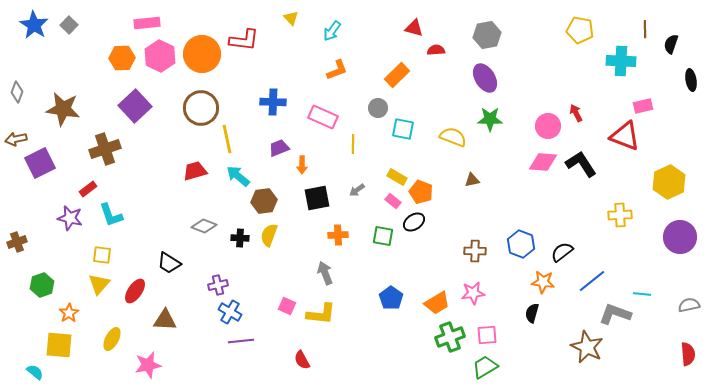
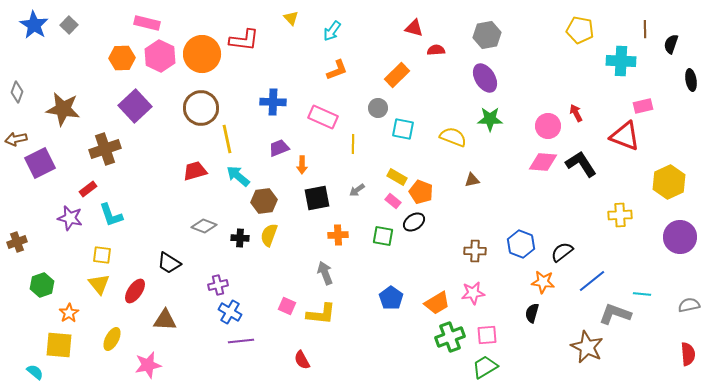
pink rectangle at (147, 23): rotated 20 degrees clockwise
yellow triangle at (99, 284): rotated 20 degrees counterclockwise
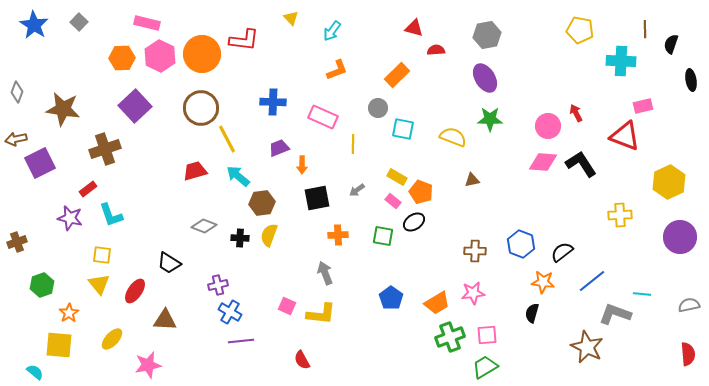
gray square at (69, 25): moved 10 px right, 3 px up
yellow line at (227, 139): rotated 16 degrees counterclockwise
brown hexagon at (264, 201): moved 2 px left, 2 px down
yellow ellipse at (112, 339): rotated 15 degrees clockwise
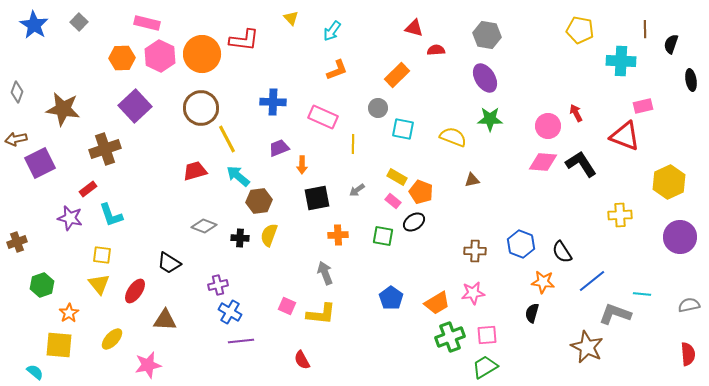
gray hexagon at (487, 35): rotated 20 degrees clockwise
brown hexagon at (262, 203): moved 3 px left, 2 px up
black semicircle at (562, 252): rotated 85 degrees counterclockwise
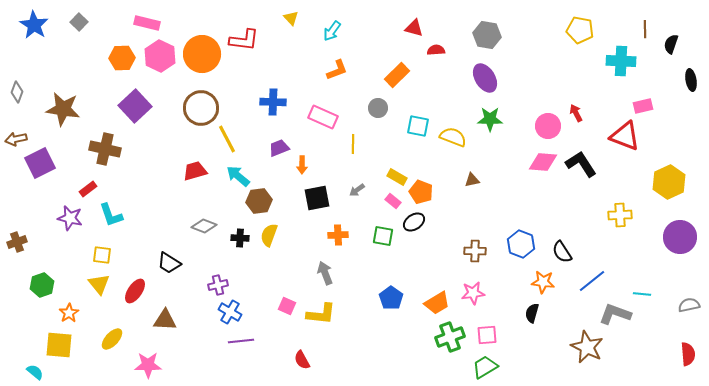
cyan square at (403, 129): moved 15 px right, 3 px up
brown cross at (105, 149): rotated 32 degrees clockwise
pink star at (148, 365): rotated 12 degrees clockwise
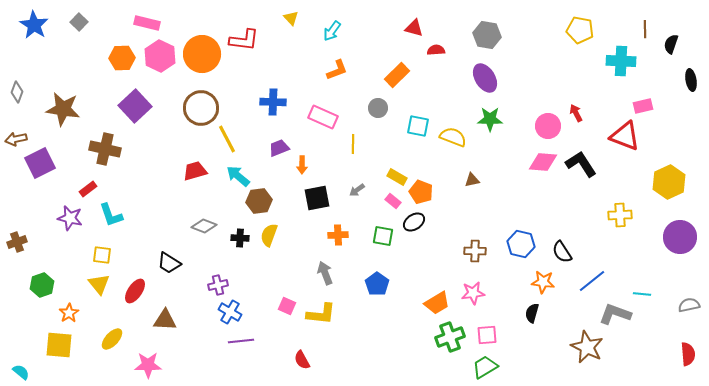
blue hexagon at (521, 244): rotated 8 degrees counterclockwise
blue pentagon at (391, 298): moved 14 px left, 14 px up
cyan semicircle at (35, 372): moved 14 px left
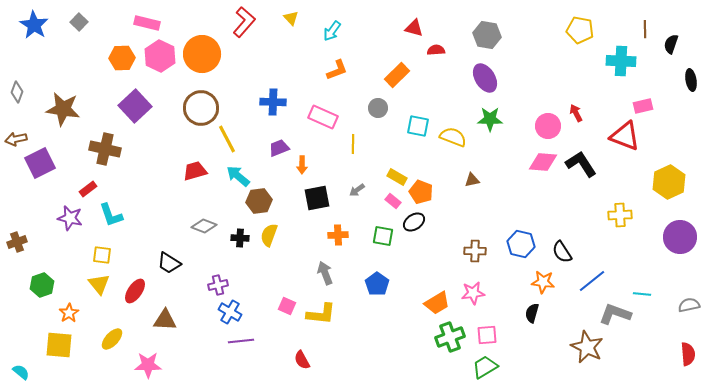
red L-shape at (244, 40): moved 18 px up; rotated 56 degrees counterclockwise
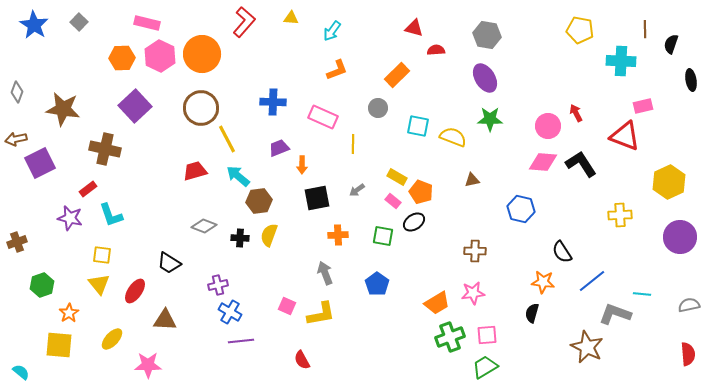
yellow triangle at (291, 18): rotated 42 degrees counterclockwise
blue hexagon at (521, 244): moved 35 px up
yellow L-shape at (321, 314): rotated 16 degrees counterclockwise
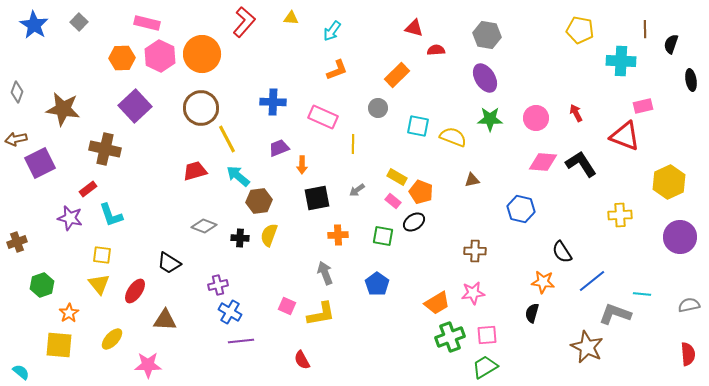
pink circle at (548, 126): moved 12 px left, 8 px up
